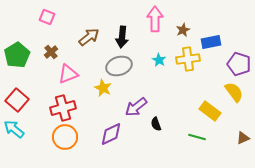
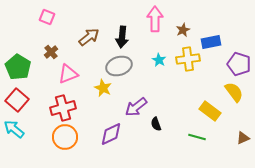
green pentagon: moved 1 px right, 12 px down; rotated 10 degrees counterclockwise
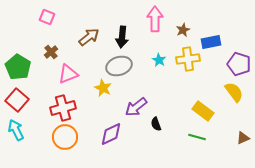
yellow rectangle: moved 7 px left
cyan arrow: moved 2 px right, 1 px down; rotated 25 degrees clockwise
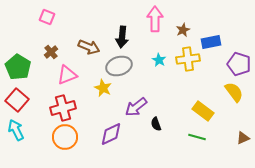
brown arrow: moved 10 px down; rotated 60 degrees clockwise
pink triangle: moved 1 px left, 1 px down
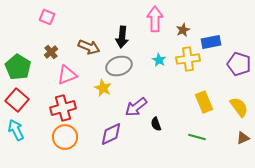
yellow semicircle: moved 5 px right, 15 px down
yellow rectangle: moved 1 px right, 9 px up; rotated 30 degrees clockwise
